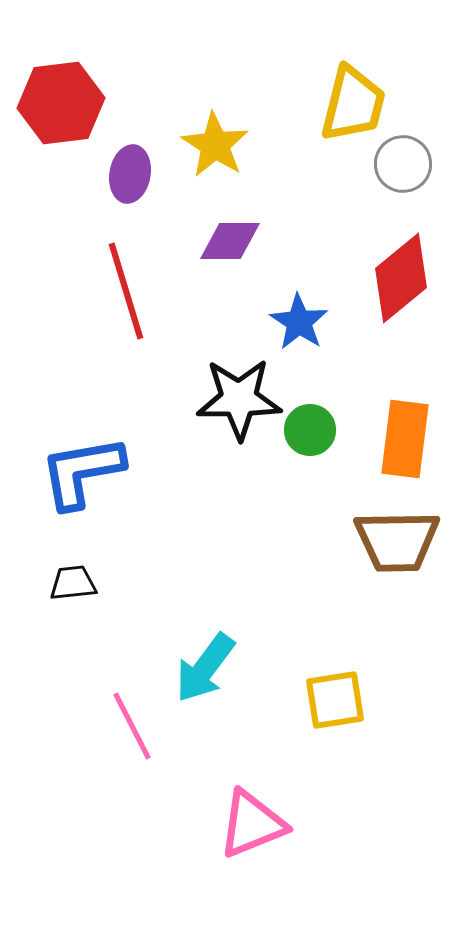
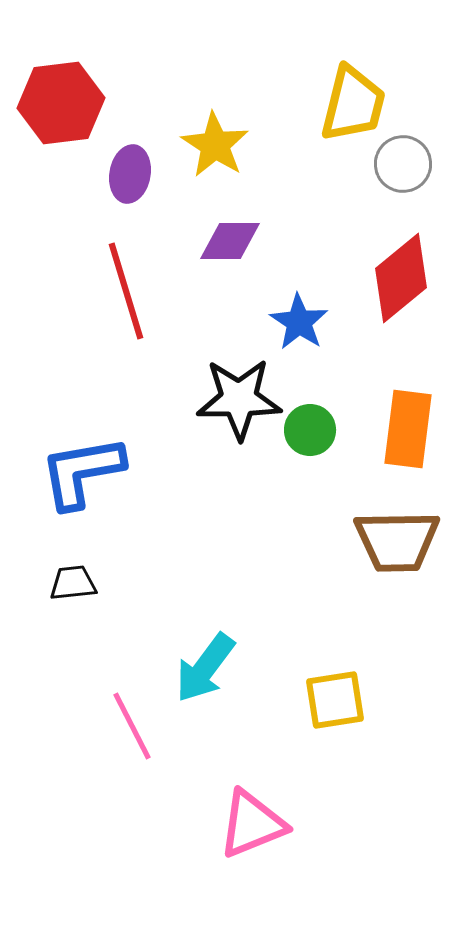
orange rectangle: moved 3 px right, 10 px up
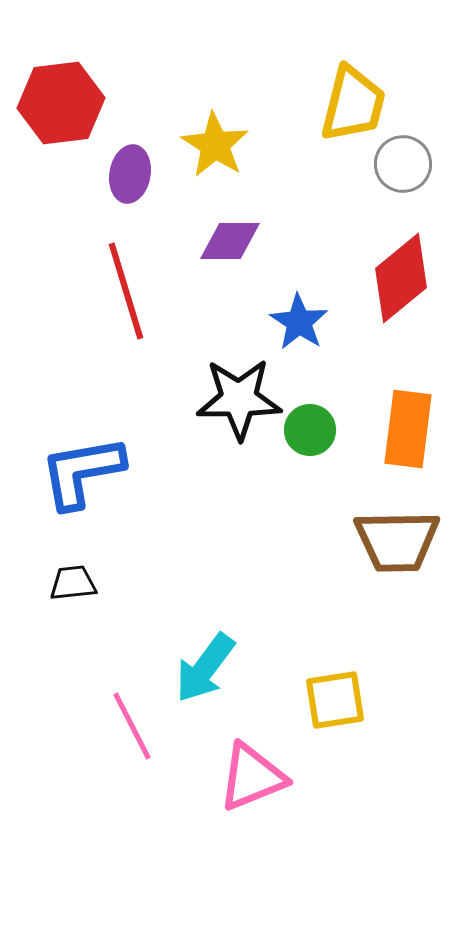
pink triangle: moved 47 px up
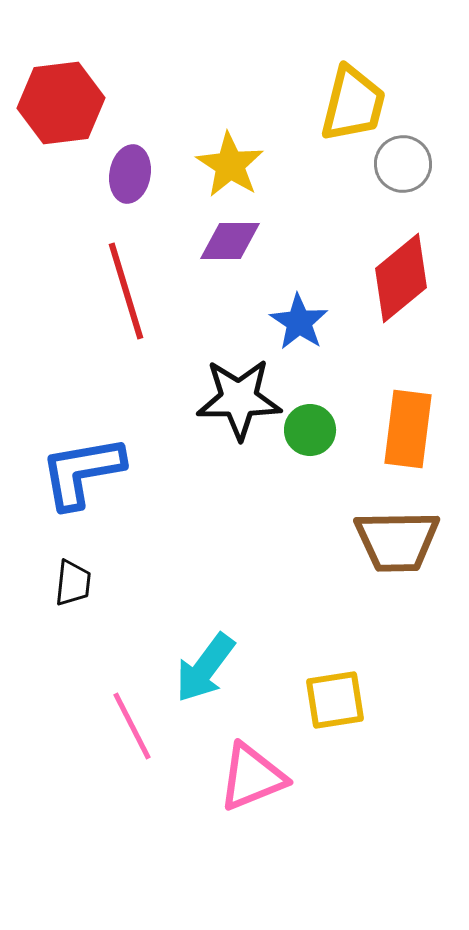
yellow star: moved 15 px right, 20 px down
black trapezoid: rotated 102 degrees clockwise
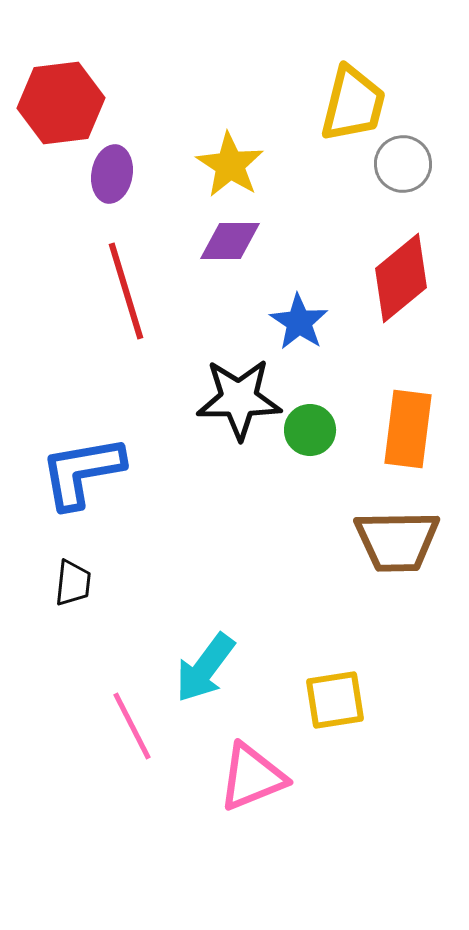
purple ellipse: moved 18 px left
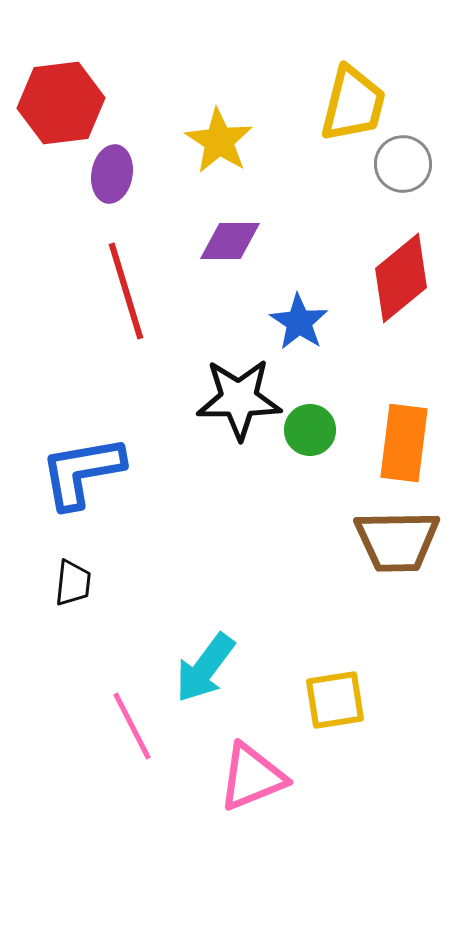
yellow star: moved 11 px left, 24 px up
orange rectangle: moved 4 px left, 14 px down
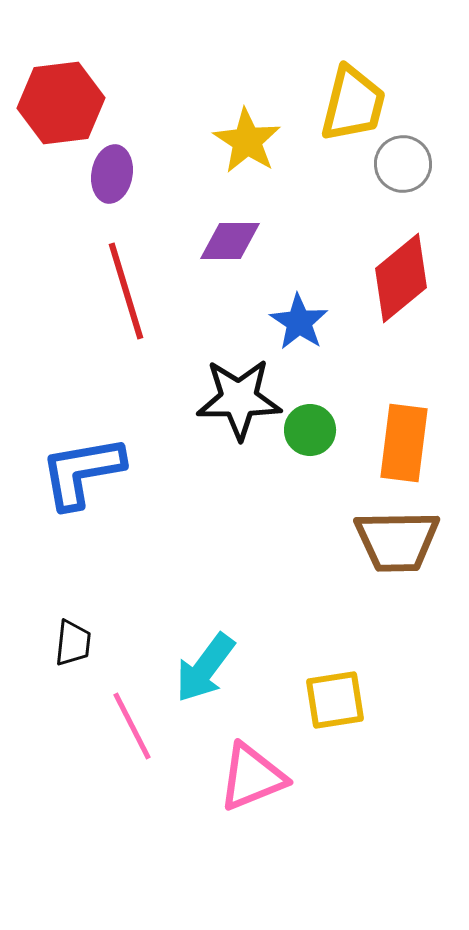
yellow star: moved 28 px right
black trapezoid: moved 60 px down
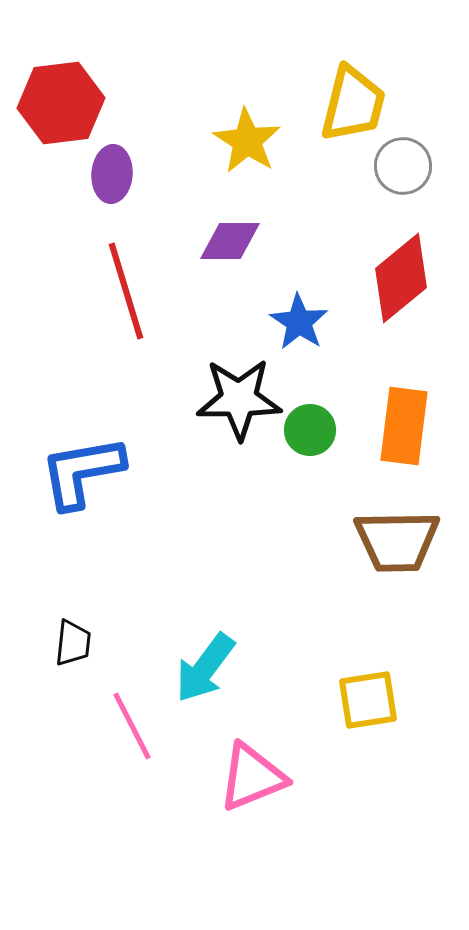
gray circle: moved 2 px down
purple ellipse: rotated 6 degrees counterclockwise
orange rectangle: moved 17 px up
yellow square: moved 33 px right
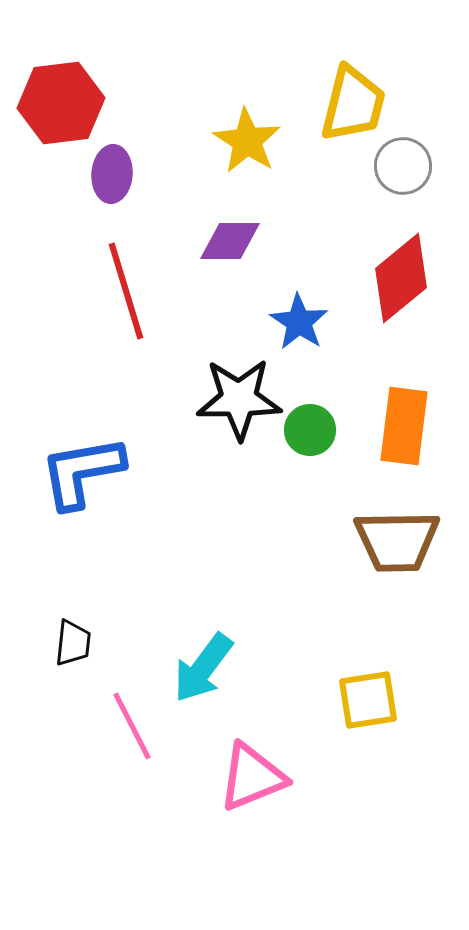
cyan arrow: moved 2 px left
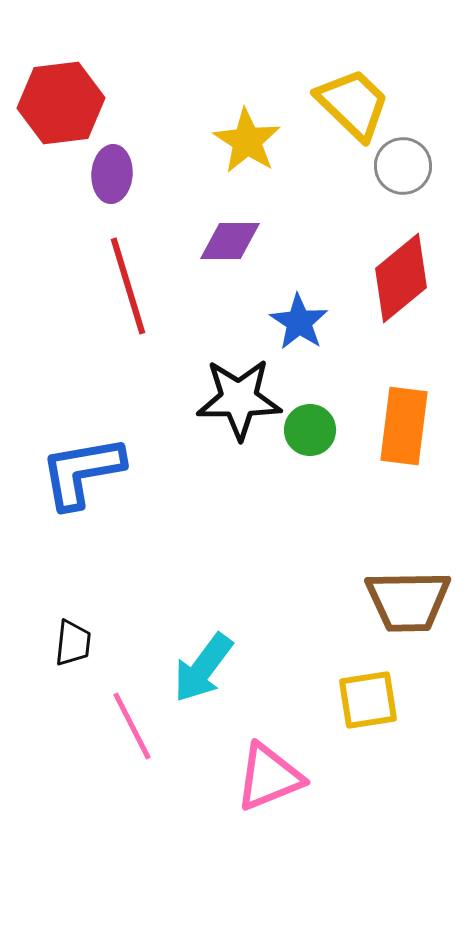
yellow trapezoid: rotated 60 degrees counterclockwise
red line: moved 2 px right, 5 px up
brown trapezoid: moved 11 px right, 60 px down
pink triangle: moved 17 px right
